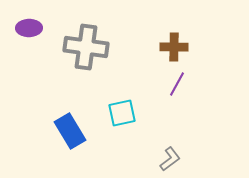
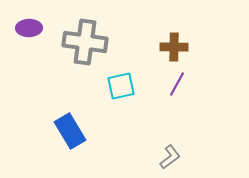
gray cross: moved 1 px left, 5 px up
cyan square: moved 1 px left, 27 px up
gray L-shape: moved 2 px up
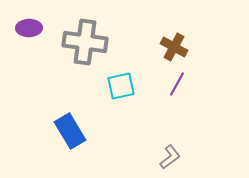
brown cross: rotated 28 degrees clockwise
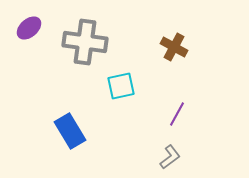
purple ellipse: rotated 40 degrees counterclockwise
purple line: moved 30 px down
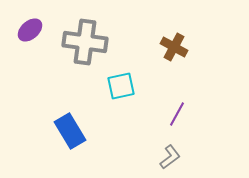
purple ellipse: moved 1 px right, 2 px down
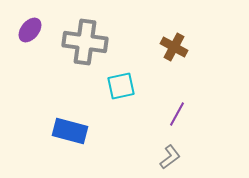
purple ellipse: rotated 10 degrees counterclockwise
blue rectangle: rotated 44 degrees counterclockwise
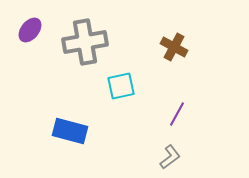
gray cross: rotated 18 degrees counterclockwise
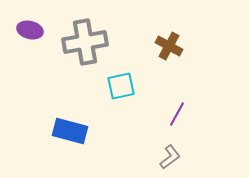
purple ellipse: rotated 65 degrees clockwise
brown cross: moved 5 px left, 1 px up
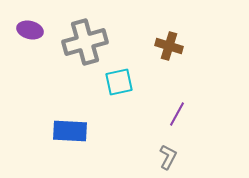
gray cross: rotated 6 degrees counterclockwise
brown cross: rotated 12 degrees counterclockwise
cyan square: moved 2 px left, 4 px up
blue rectangle: rotated 12 degrees counterclockwise
gray L-shape: moved 2 px left; rotated 25 degrees counterclockwise
